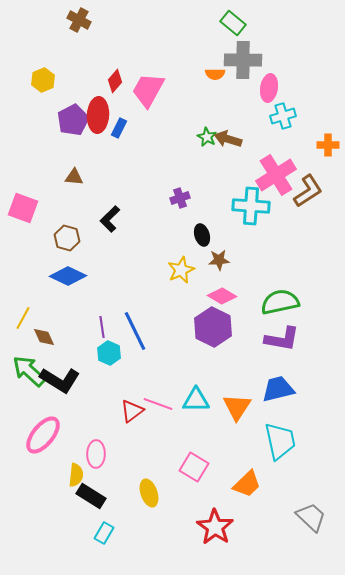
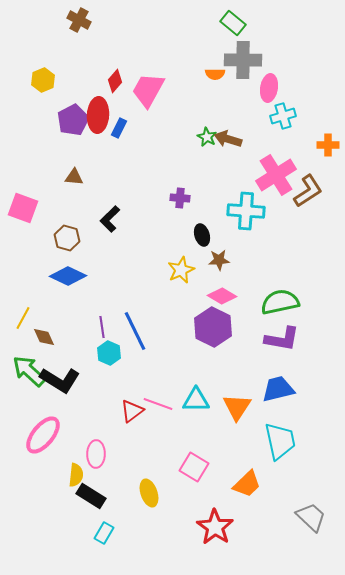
purple cross at (180, 198): rotated 24 degrees clockwise
cyan cross at (251, 206): moved 5 px left, 5 px down
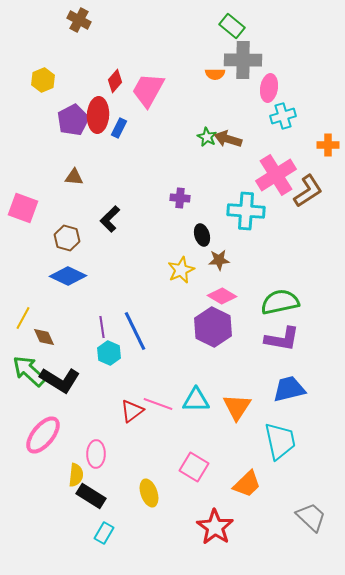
green rectangle at (233, 23): moved 1 px left, 3 px down
blue trapezoid at (278, 389): moved 11 px right
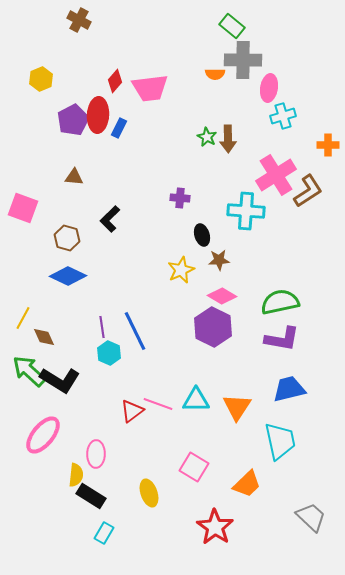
yellow hexagon at (43, 80): moved 2 px left, 1 px up
pink trapezoid at (148, 90): moved 2 px right, 2 px up; rotated 126 degrees counterclockwise
brown arrow at (228, 139): rotated 108 degrees counterclockwise
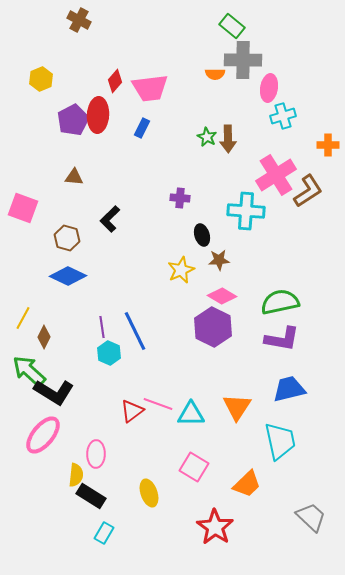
blue rectangle at (119, 128): moved 23 px right
brown diamond at (44, 337): rotated 50 degrees clockwise
black L-shape at (60, 380): moved 6 px left, 12 px down
cyan triangle at (196, 400): moved 5 px left, 14 px down
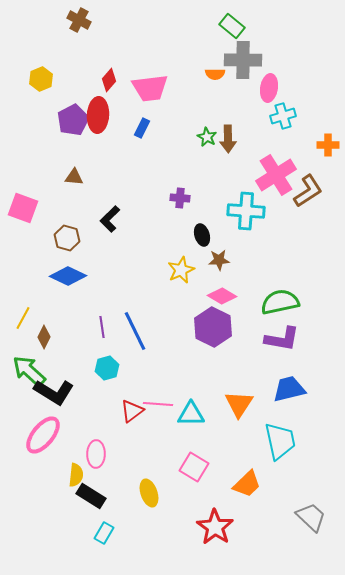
red diamond at (115, 81): moved 6 px left, 1 px up
cyan hexagon at (109, 353): moved 2 px left, 15 px down; rotated 20 degrees clockwise
pink line at (158, 404): rotated 16 degrees counterclockwise
orange triangle at (237, 407): moved 2 px right, 3 px up
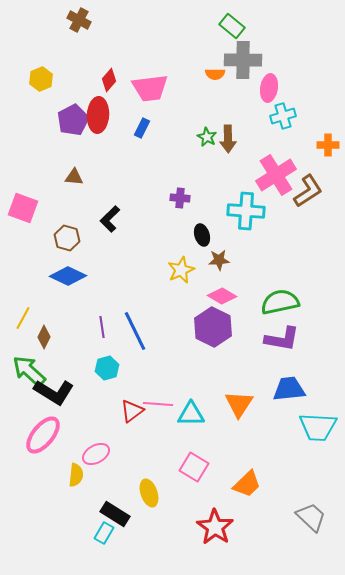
blue trapezoid at (289, 389): rotated 8 degrees clockwise
cyan trapezoid at (280, 441): moved 38 px right, 14 px up; rotated 105 degrees clockwise
pink ellipse at (96, 454): rotated 60 degrees clockwise
black rectangle at (91, 496): moved 24 px right, 18 px down
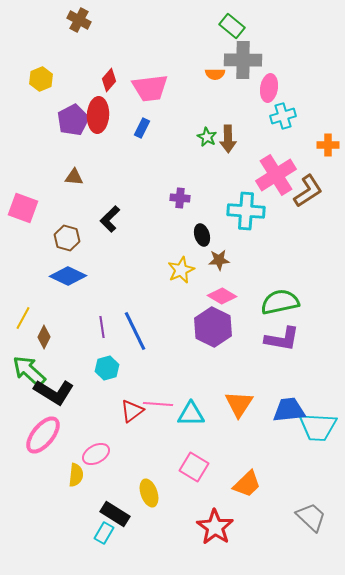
blue trapezoid at (289, 389): moved 21 px down
